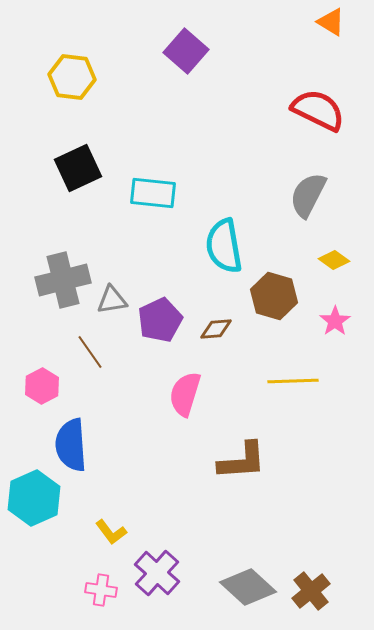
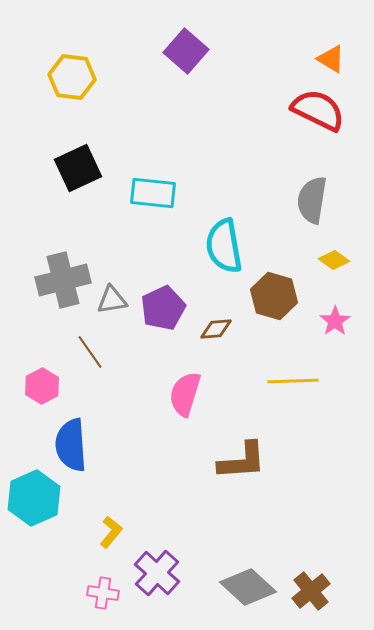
orange triangle: moved 37 px down
gray semicircle: moved 4 px right, 5 px down; rotated 18 degrees counterclockwise
purple pentagon: moved 3 px right, 12 px up
yellow L-shape: rotated 104 degrees counterclockwise
pink cross: moved 2 px right, 3 px down
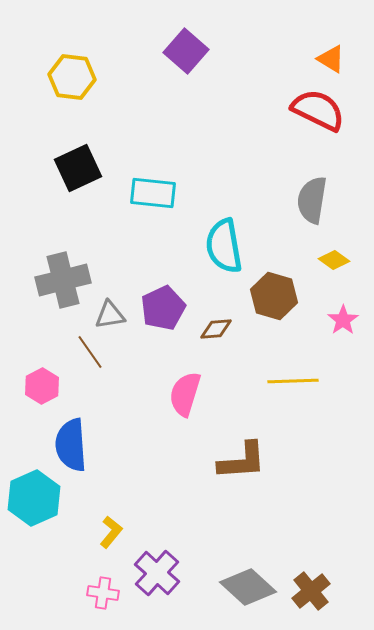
gray triangle: moved 2 px left, 15 px down
pink star: moved 8 px right, 1 px up
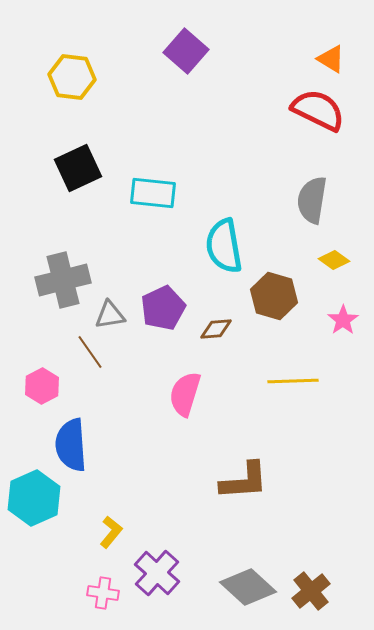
brown L-shape: moved 2 px right, 20 px down
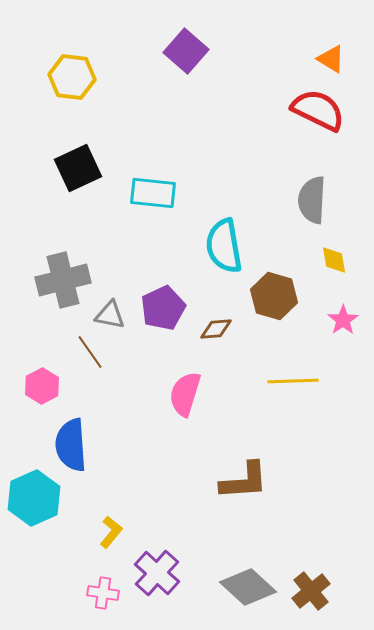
gray semicircle: rotated 6 degrees counterclockwise
yellow diamond: rotated 44 degrees clockwise
gray triangle: rotated 20 degrees clockwise
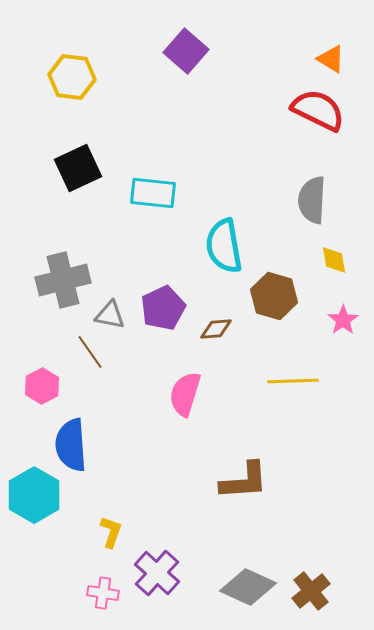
cyan hexagon: moved 3 px up; rotated 6 degrees counterclockwise
yellow L-shape: rotated 20 degrees counterclockwise
gray diamond: rotated 18 degrees counterclockwise
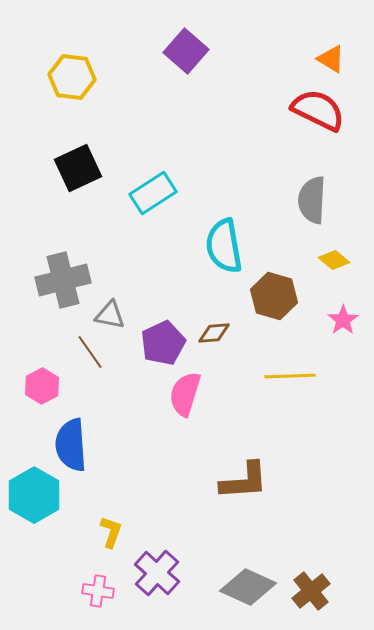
cyan rectangle: rotated 39 degrees counterclockwise
yellow diamond: rotated 40 degrees counterclockwise
purple pentagon: moved 35 px down
brown diamond: moved 2 px left, 4 px down
yellow line: moved 3 px left, 5 px up
pink cross: moved 5 px left, 2 px up
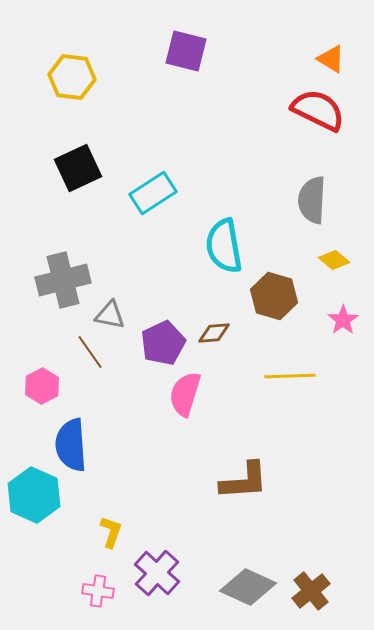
purple square: rotated 27 degrees counterclockwise
cyan hexagon: rotated 6 degrees counterclockwise
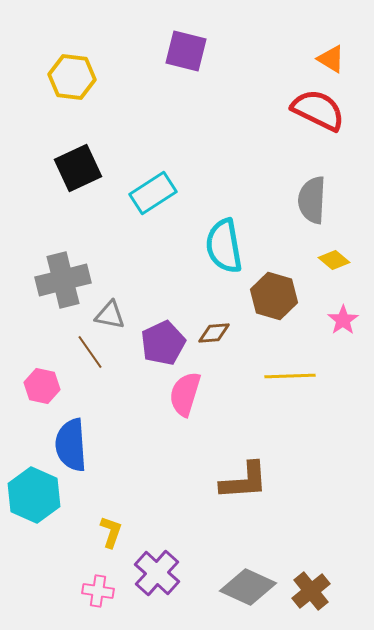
pink hexagon: rotated 20 degrees counterclockwise
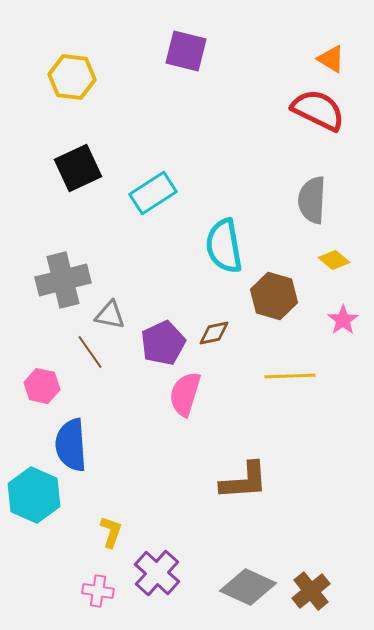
brown diamond: rotated 8 degrees counterclockwise
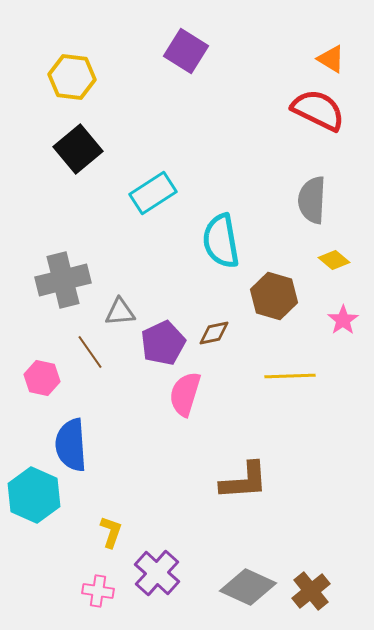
purple square: rotated 18 degrees clockwise
black square: moved 19 px up; rotated 15 degrees counterclockwise
cyan semicircle: moved 3 px left, 5 px up
gray triangle: moved 10 px right, 3 px up; rotated 16 degrees counterclockwise
pink hexagon: moved 8 px up
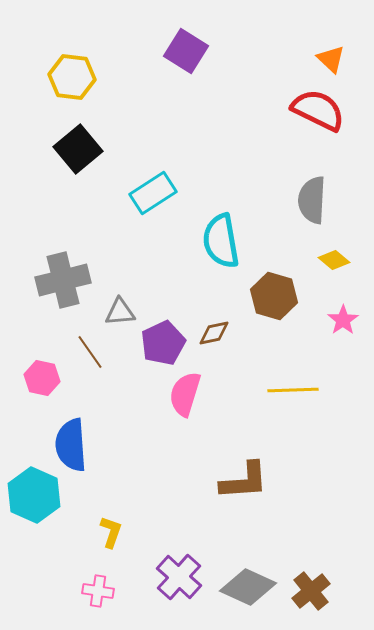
orange triangle: rotated 12 degrees clockwise
yellow line: moved 3 px right, 14 px down
purple cross: moved 22 px right, 4 px down
